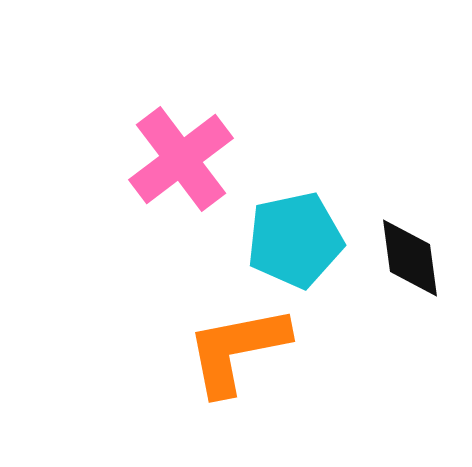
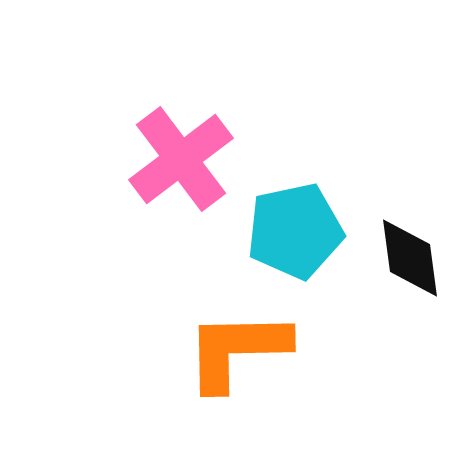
cyan pentagon: moved 9 px up
orange L-shape: rotated 10 degrees clockwise
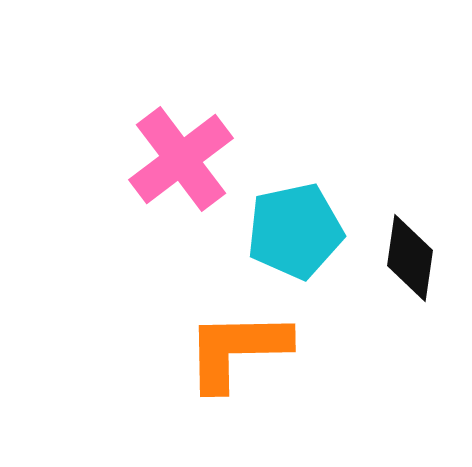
black diamond: rotated 16 degrees clockwise
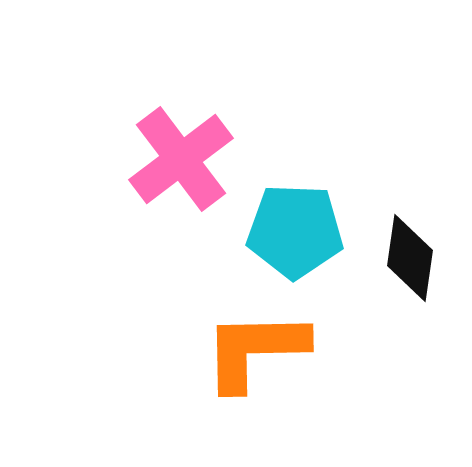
cyan pentagon: rotated 14 degrees clockwise
orange L-shape: moved 18 px right
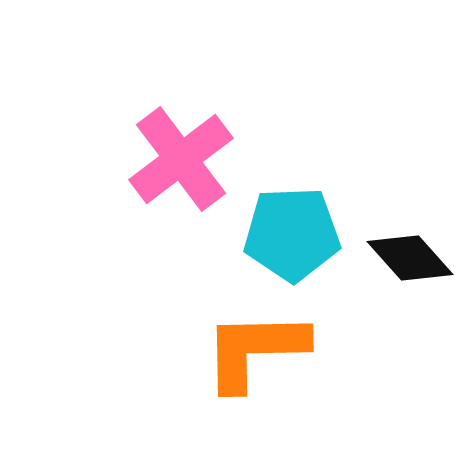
cyan pentagon: moved 3 px left, 3 px down; rotated 4 degrees counterclockwise
black diamond: rotated 50 degrees counterclockwise
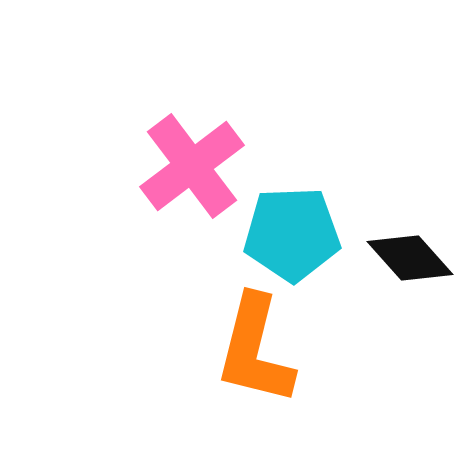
pink cross: moved 11 px right, 7 px down
orange L-shape: rotated 75 degrees counterclockwise
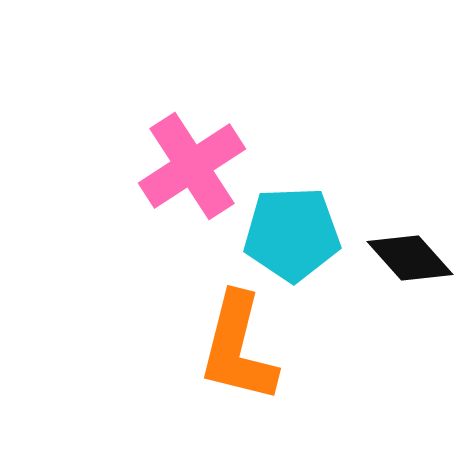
pink cross: rotated 4 degrees clockwise
orange L-shape: moved 17 px left, 2 px up
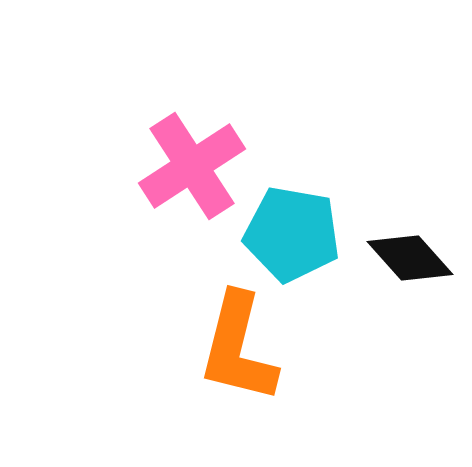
cyan pentagon: rotated 12 degrees clockwise
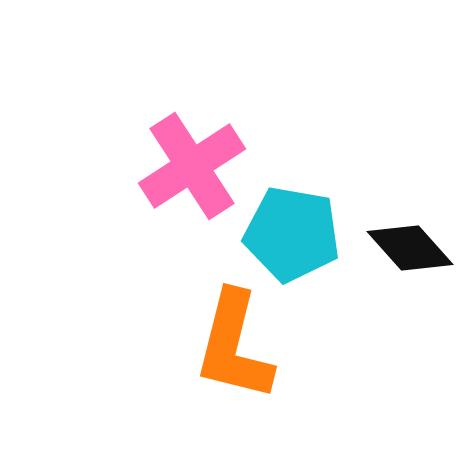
black diamond: moved 10 px up
orange L-shape: moved 4 px left, 2 px up
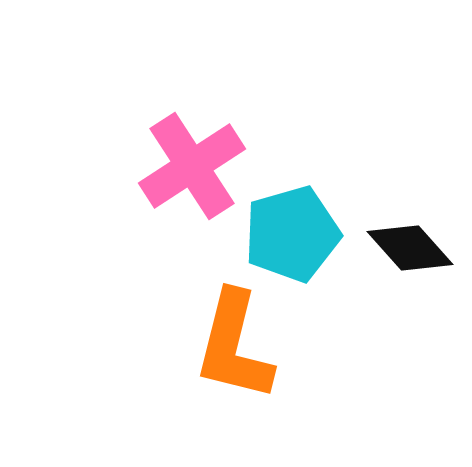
cyan pentagon: rotated 26 degrees counterclockwise
